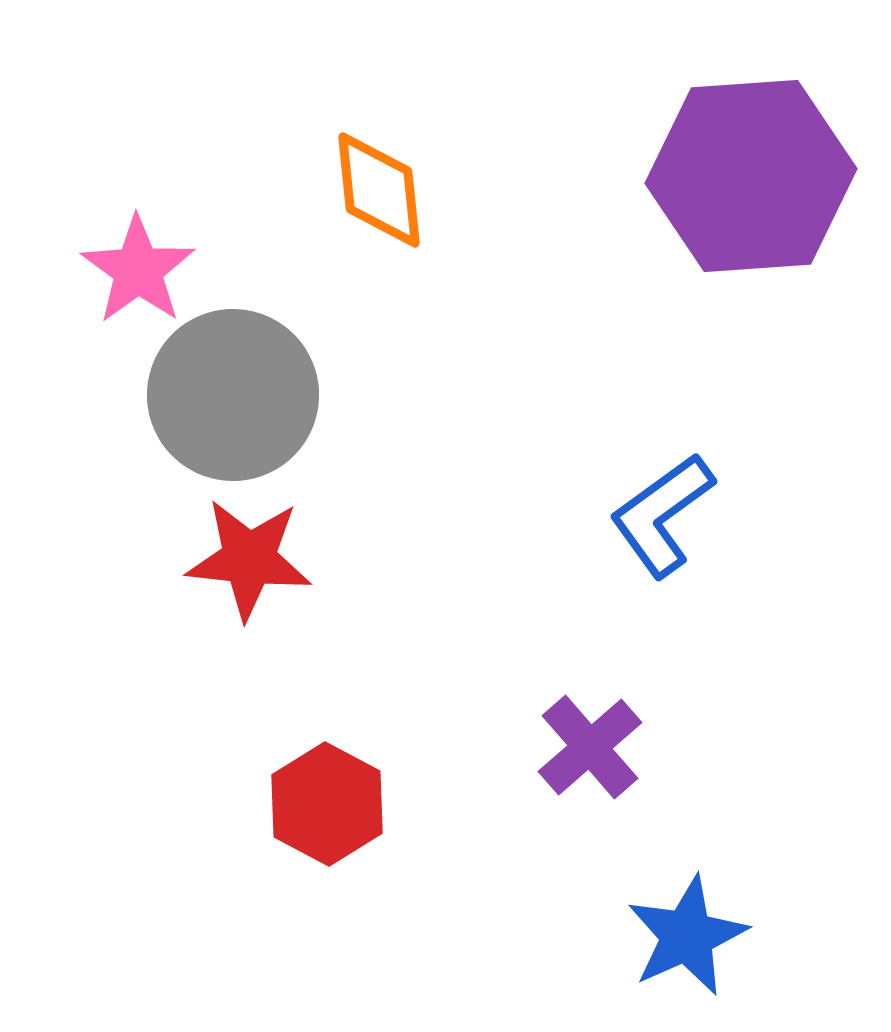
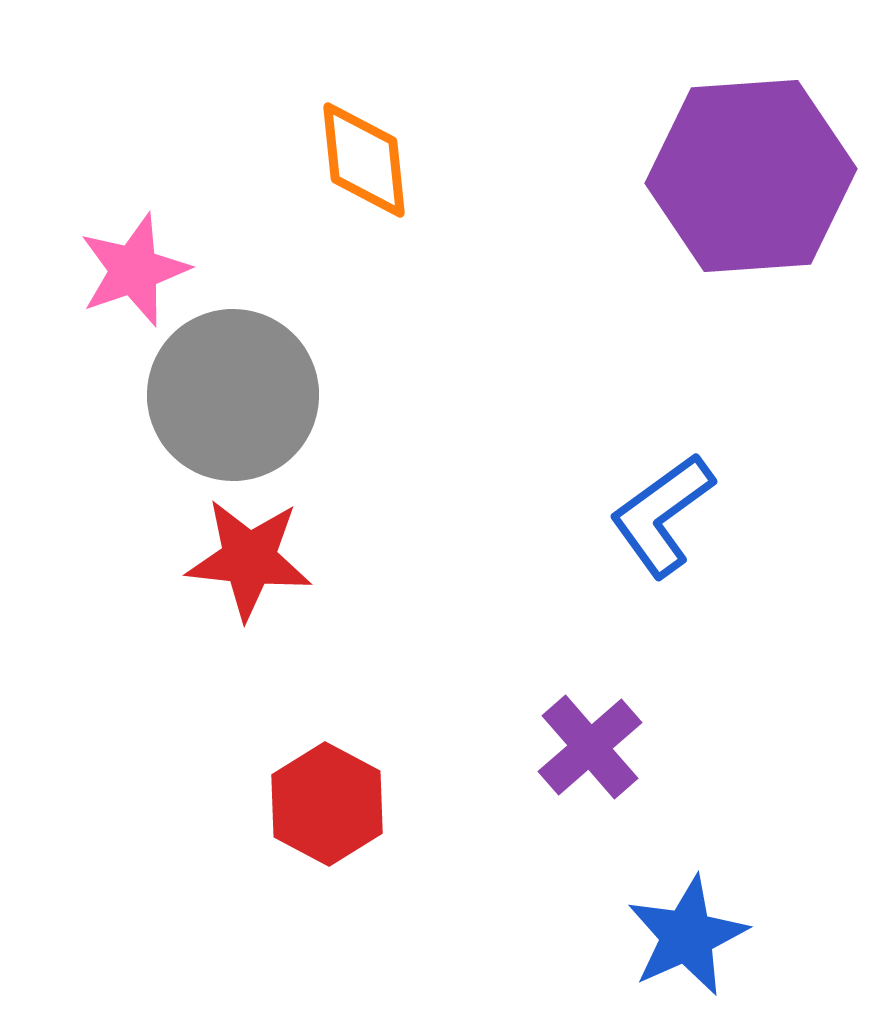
orange diamond: moved 15 px left, 30 px up
pink star: moved 4 px left; rotated 17 degrees clockwise
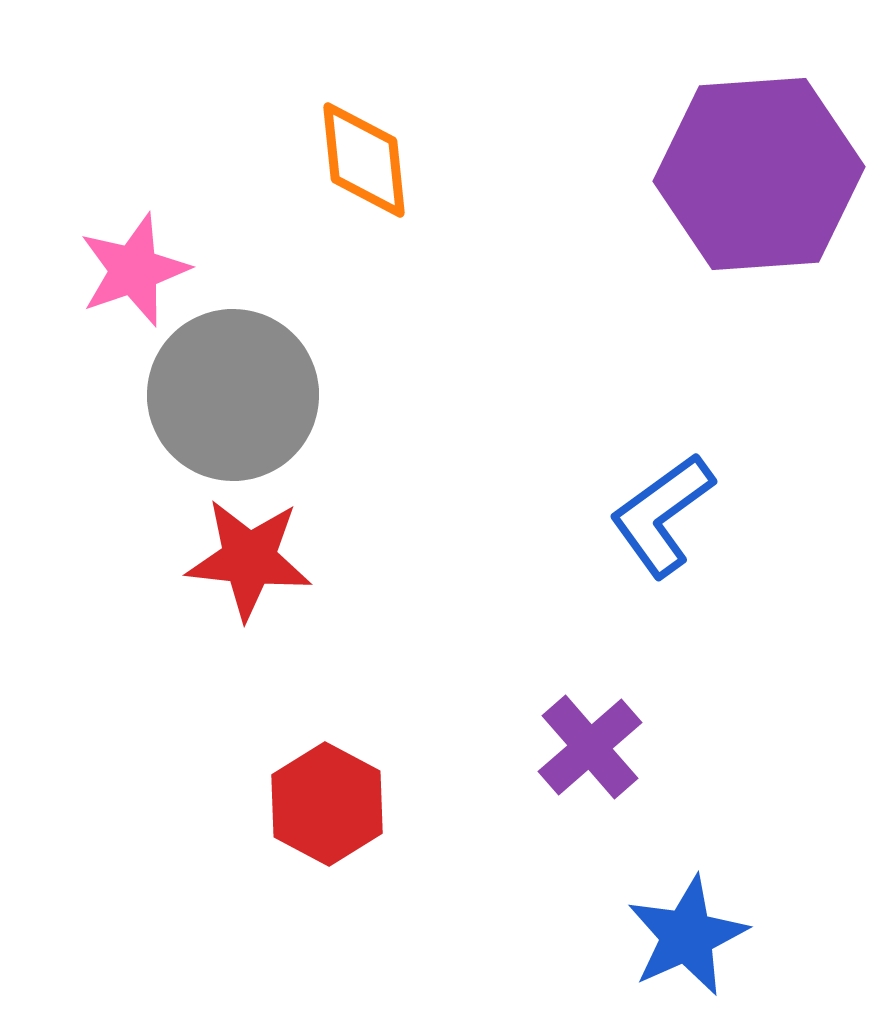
purple hexagon: moved 8 px right, 2 px up
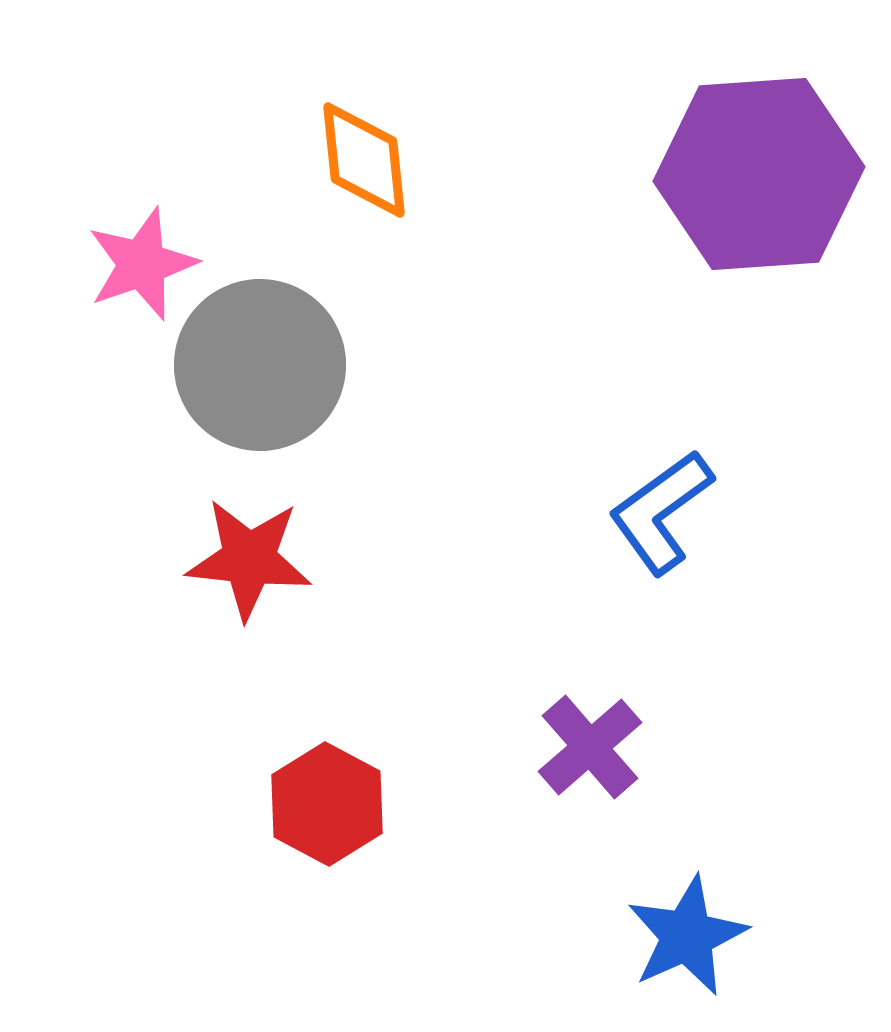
pink star: moved 8 px right, 6 px up
gray circle: moved 27 px right, 30 px up
blue L-shape: moved 1 px left, 3 px up
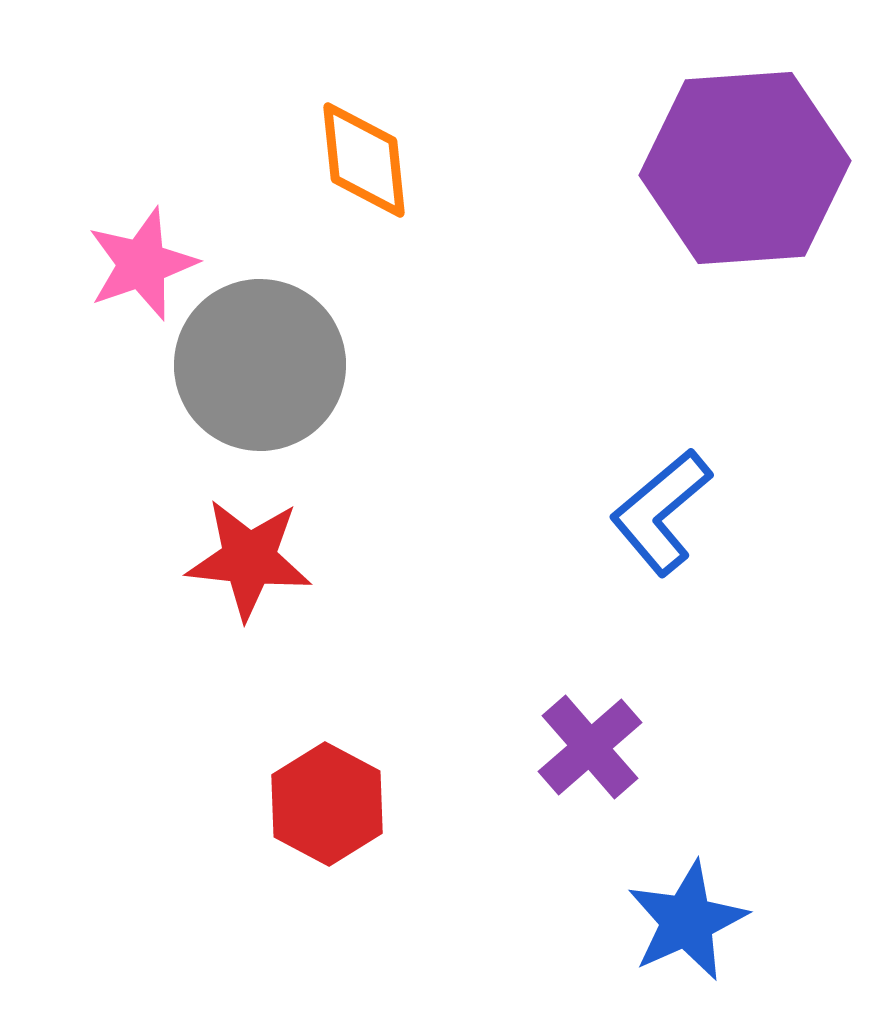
purple hexagon: moved 14 px left, 6 px up
blue L-shape: rotated 4 degrees counterclockwise
blue star: moved 15 px up
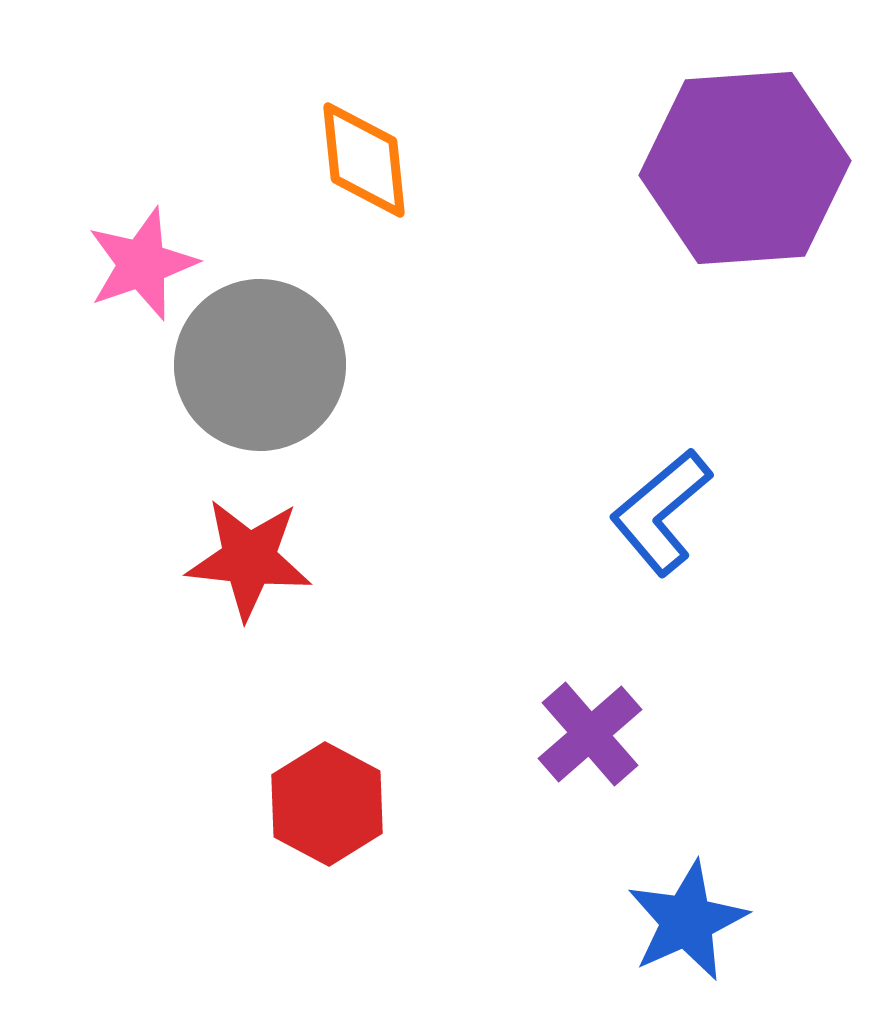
purple cross: moved 13 px up
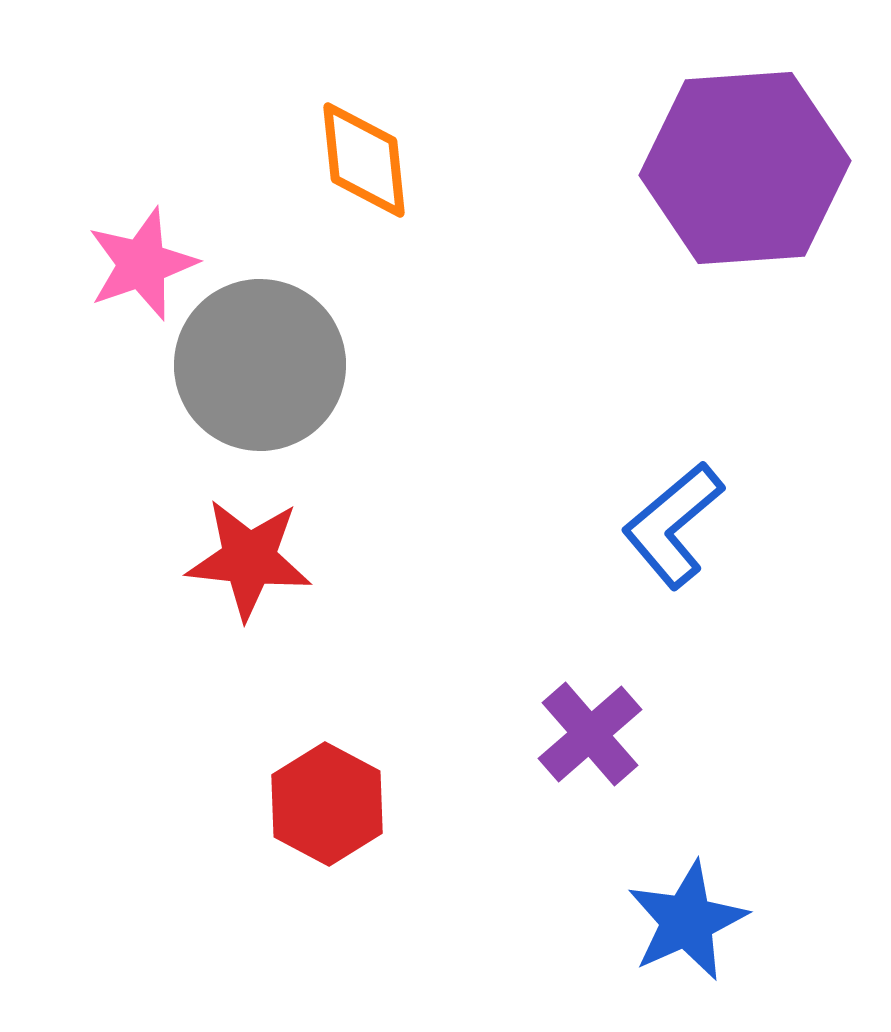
blue L-shape: moved 12 px right, 13 px down
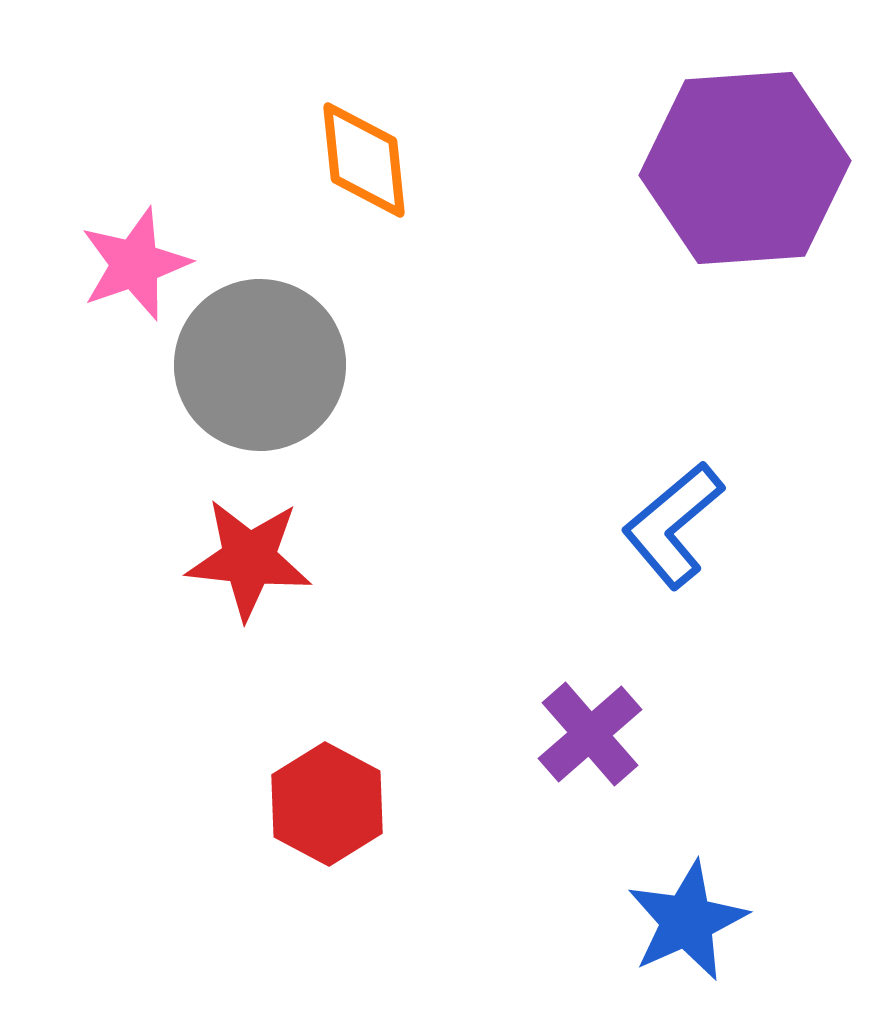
pink star: moved 7 px left
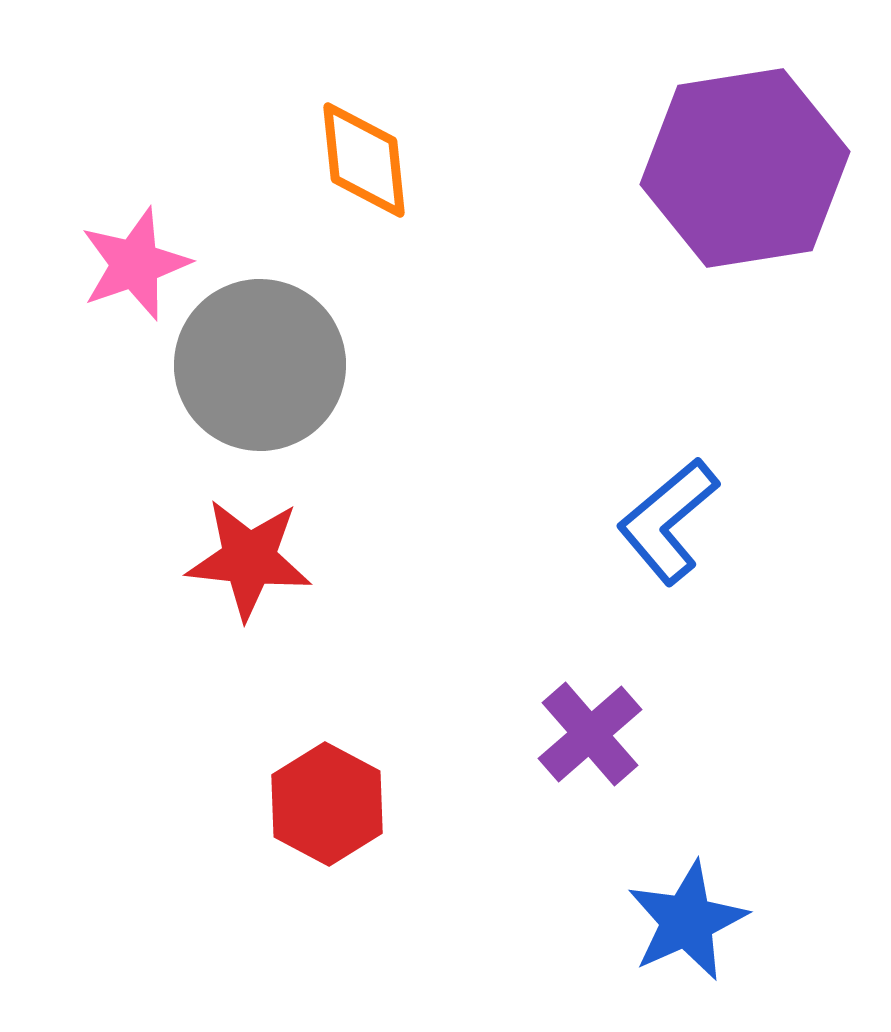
purple hexagon: rotated 5 degrees counterclockwise
blue L-shape: moved 5 px left, 4 px up
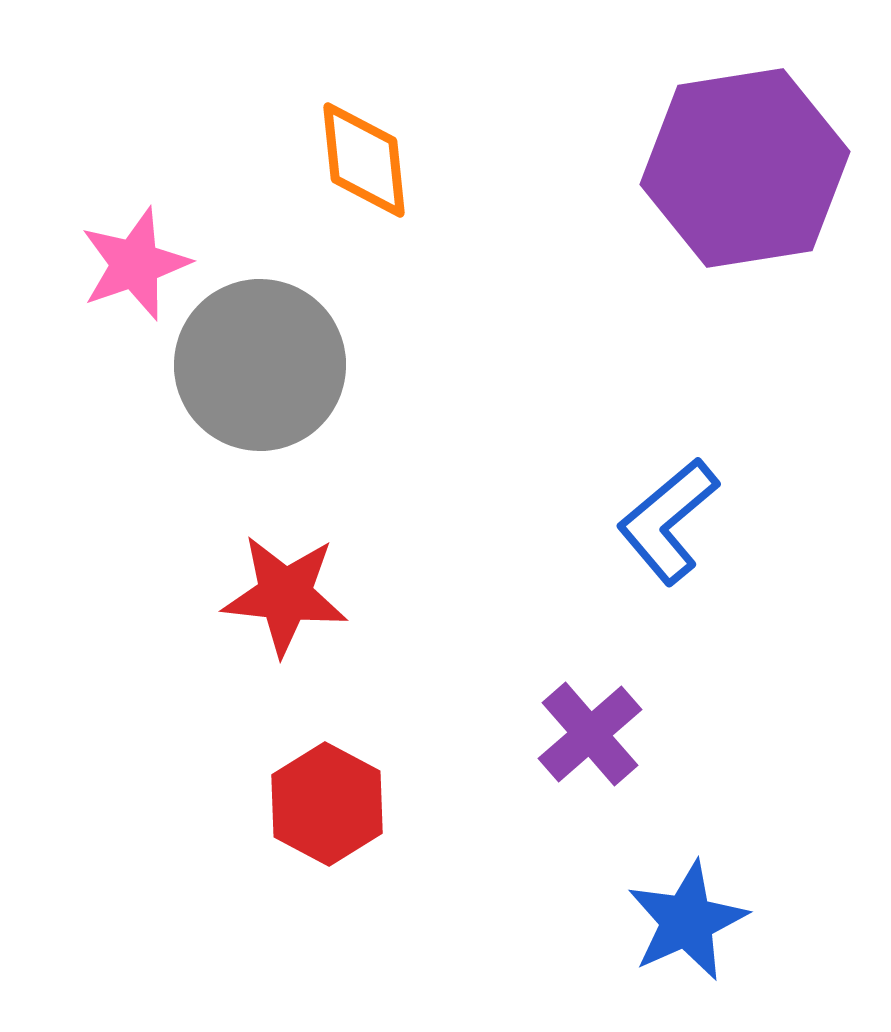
red star: moved 36 px right, 36 px down
